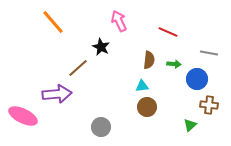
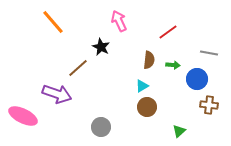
red line: rotated 60 degrees counterclockwise
green arrow: moved 1 px left, 1 px down
cyan triangle: rotated 24 degrees counterclockwise
purple arrow: rotated 24 degrees clockwise
green triangle: moved 11 px left, 6 px down
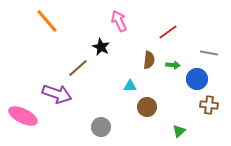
orange line: moved 6 px left, 1 px up
cyan triangle: moved 12 px left; rotated 32 degrees clockwise
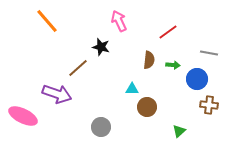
black star: rotated 12 degrees counterclockwise
cyan triangle: moved 2 px right, 3 px down
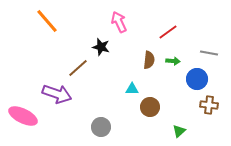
pink arrow: moved 1 px down
green arrow: moved 4 px up
brown circle: moved 3 px right
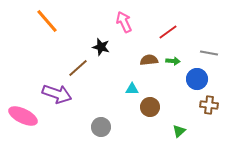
pink arrow: moved 5 px right
brown semicircle: rotated 102 degrees counterclockwise
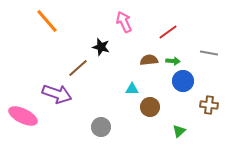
blue circle: moved 14 px left, 2 px down
